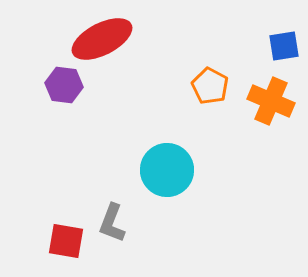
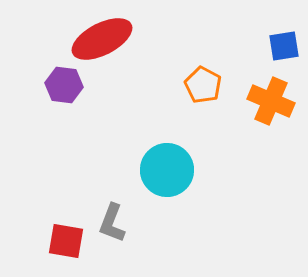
orange pentagon: moved 7 px left, 1 px up
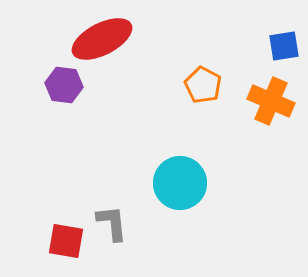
cyan circle: moved 13 px right, 13 px down
gray L-shape: rotated 153 degrees clockwise
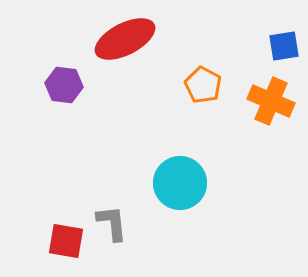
red ellipse: moved 23 px right
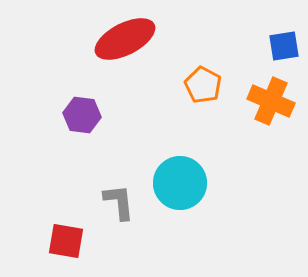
purple hexagon: moved 18 px right, 30 px down
gray L-shape: moved 7 px right, 21 px up
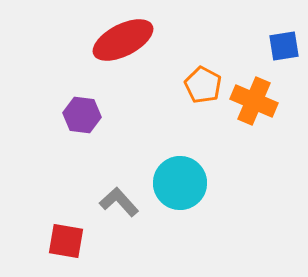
red ellipse: moved 2 px left, 1 px down
orange cross: moved 17 px left
gray L-shape: rotated 36 degrees counterclockwise
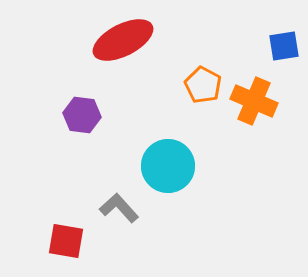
cyan circle: moved 12 px left, 17 px up
gray L-shape: moved 6 px down
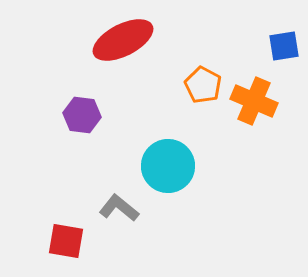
gray L-shape: rotated 9 degrees counterclockwise
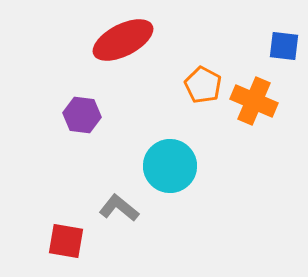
blue square: rotated 16 degrees clockwise
cyan circle: moved 2 px right
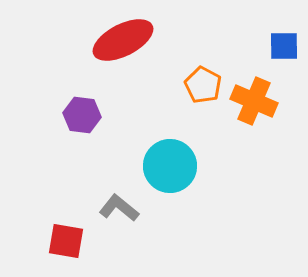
blue square: rotated 8 degrees counterclockwise
